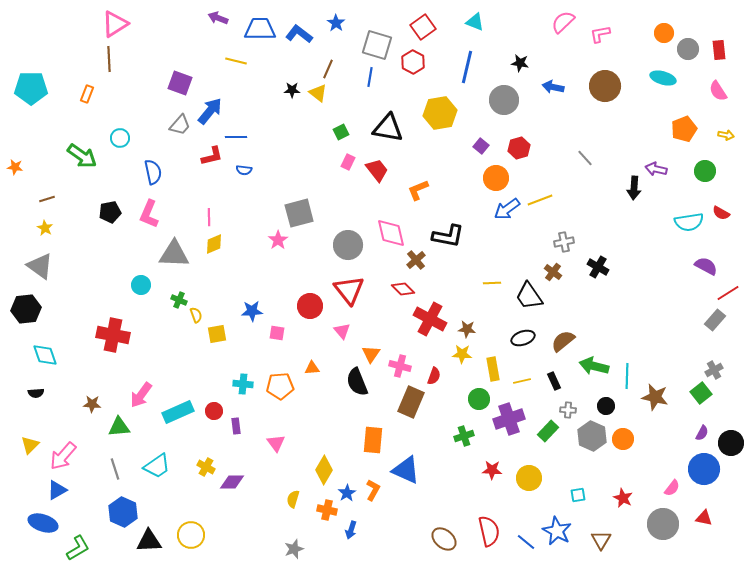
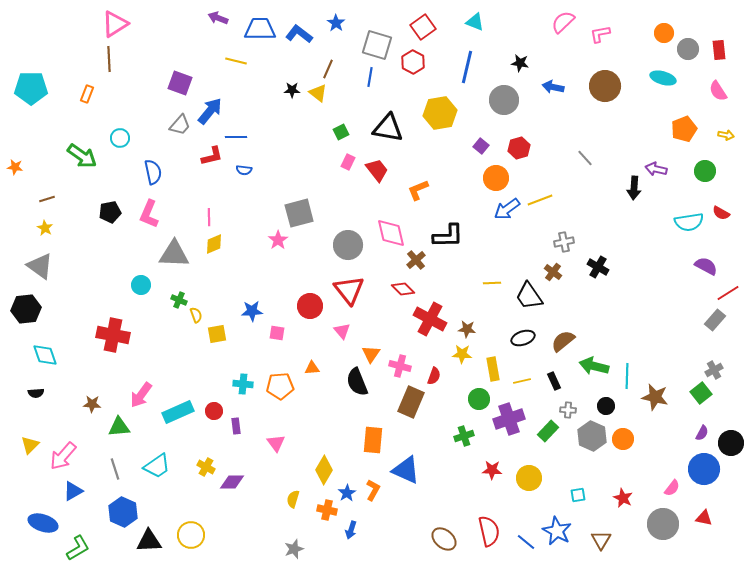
black L-shape at (448, 236): rotated 12 degrees counterclockwise
blue triangle at (57, 490): moved 16 px right, 1 px down
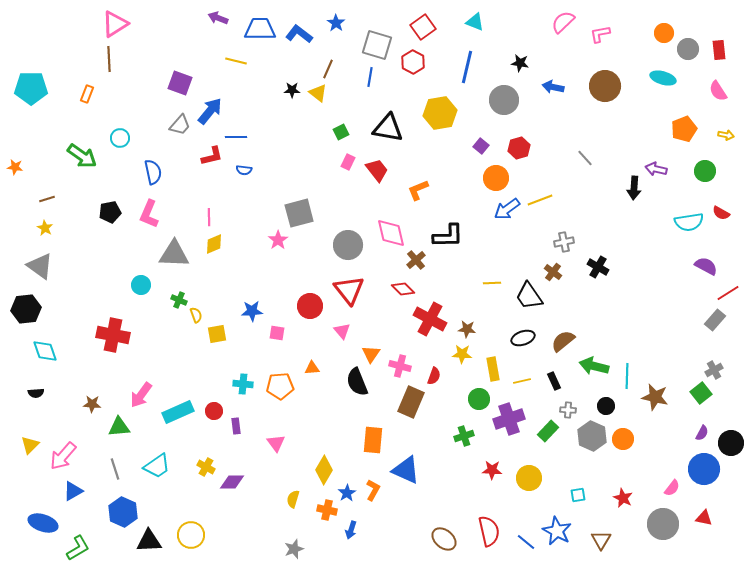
cyan diamond at (45, 355): moved 4 px up
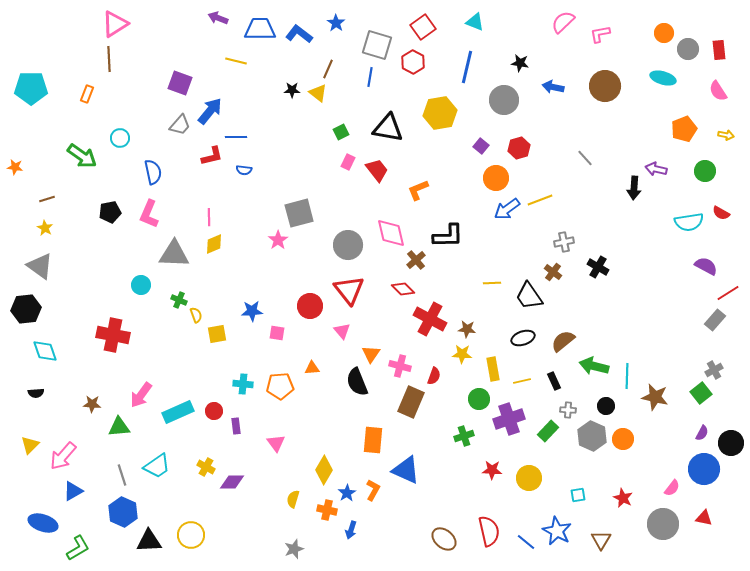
gray line at (115, 469): moved 7 px right, 6 px down
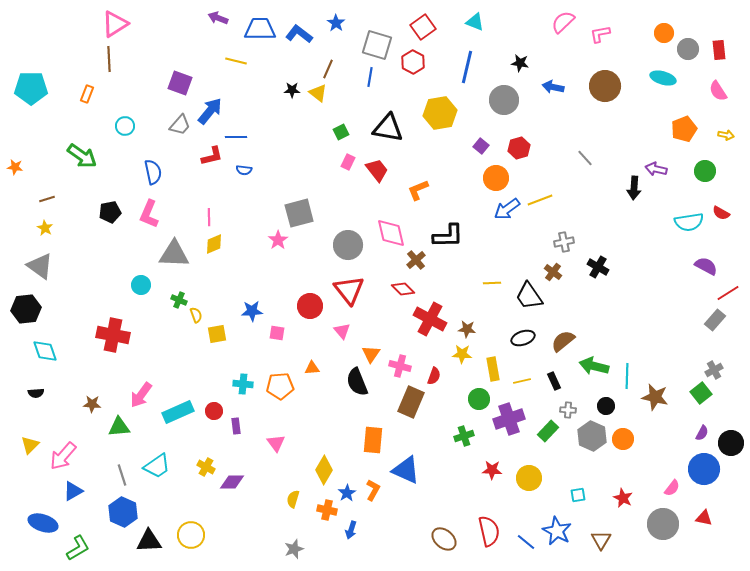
cyan circle at (120, 138): moved 5 px right, 12 px up
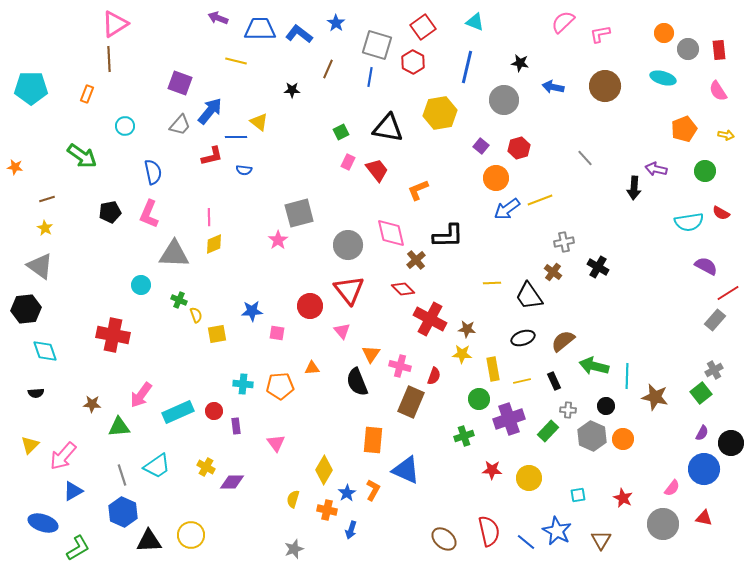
yellow triangle at (318, 93): moved 59 px left, 29 px down
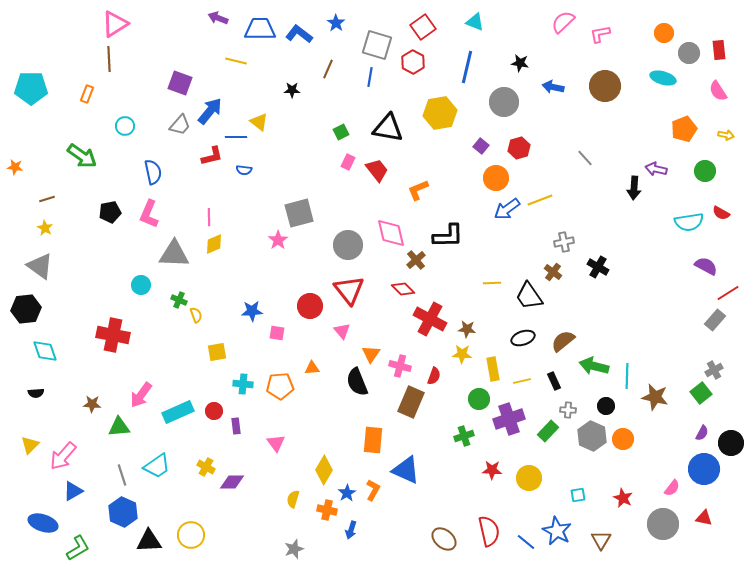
gray circle at (688, 49): moved 1 px right, 4 px down
gray circle at (504, 100): moved 2 px down
yellow square at (217, 334): moved 18 px down
